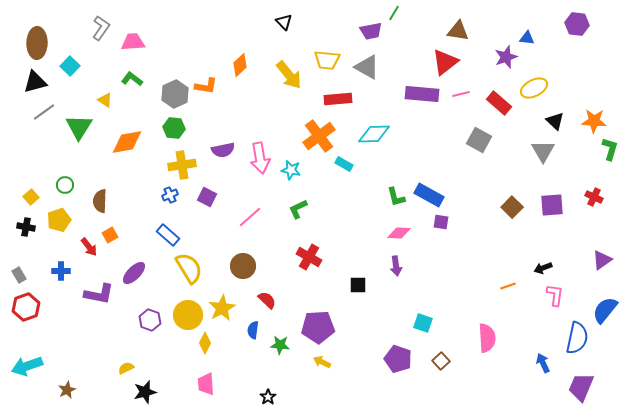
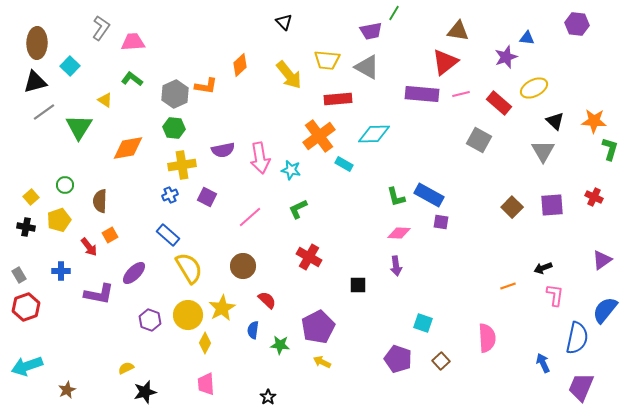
orange diamond at (127, 142): moved 1 px right, 6 px down
purple pentagon at (318, 327): rotated 24 degrees counterclockwise
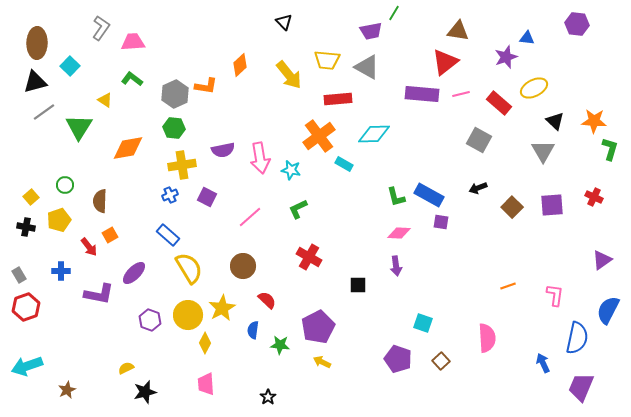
black arrow at (543, 268): moved 65 px left, 80 px up
blue semicircle at (605, 310): moved 3 px right; rotated 12 degrees counterclockwise
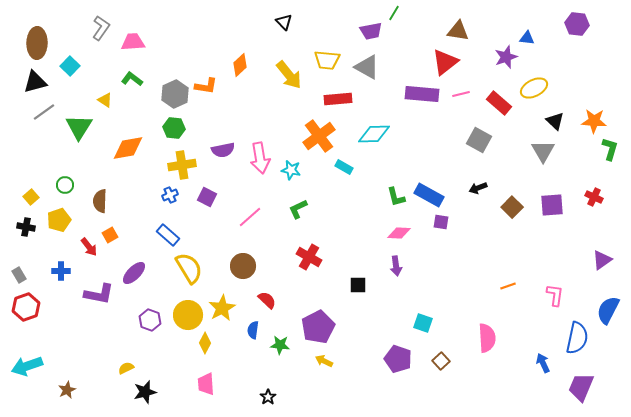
cyan rectangle at (344, 164): moved 3 px down
yellow arrow at (322, 362): moved 2 px right, 1 px up
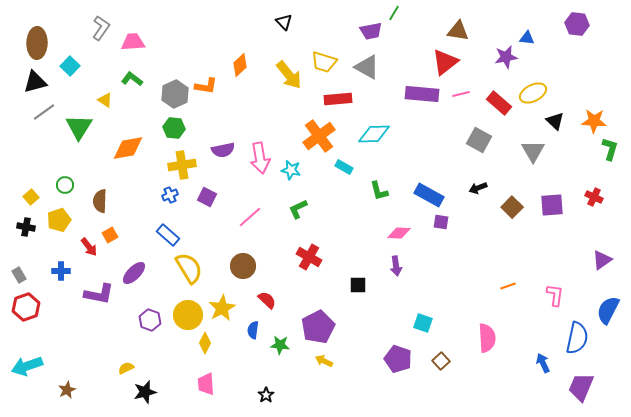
purple star at (506, 57): rotated 10 degrees clockwise
yellow trapezoid at (327, 60): moved 3 px left, 2 px down; rotated 12 degrees clockwise
yellow ellipse at (534, 88): moved 1 px left, 5 px down
gray triangle at (543, 151): moved 10 px left
green L-shape at (396, 197): moved 17 px left, 6 px up
black star at (268, 397): moved 2 px left, 2 px up
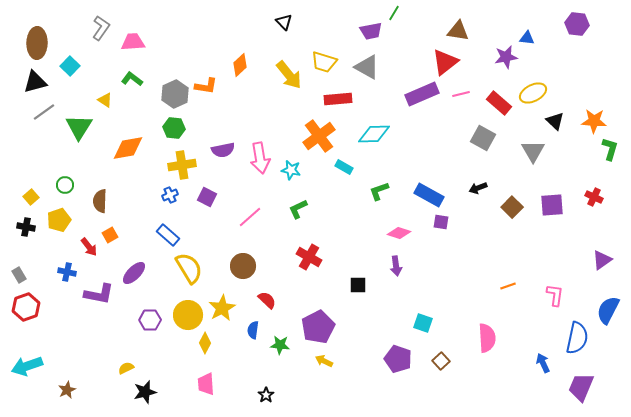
purple rectangle at (422, 94): rotated 28 degrees counterclockwise
gray square at (479, 140): moved 4 px right, 2 px up
green L-shape at (379, 191): rotated 85 degrees clockwise
pink diamond at (399, 233): rotated 15 degrees clockwise
blue cross at (61, 271): moved 6 px right, 1 px down; rotated 12 degrees clockwise
purple hexagon at (150, 320): rotated 20 degrees counterclockwise
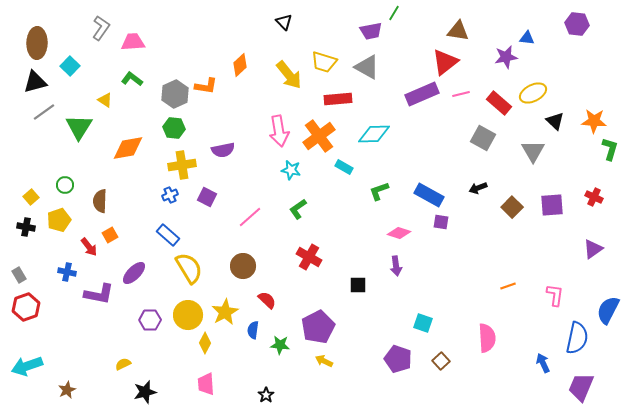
pink arrow at (260, 158): moved 19 px right, 27 px up
green L-shape at (298, 209): rotated 10 degrees counterclockwise
purple triangle at (602, 260): moved 9 px left, 11 px up
yellow star at (222, 308): moved 3 px right, 4 px down
yellow semicircle at (126, 368): moved 3 px left, 4 px up
